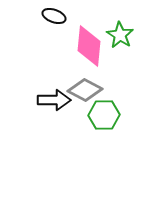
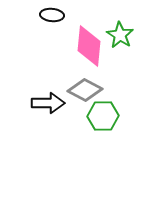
black ellipse: moved 2 px left, 1 px up; rotated 15 degrees counterclockwise
black arrow: moved 6 px left, 3 px down
green hexagon: moved 1 px left, 1 px down
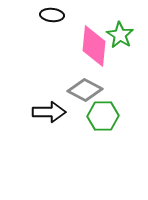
pink diamond: moved 5 px right
black arrow: moved 1 px right, 9 px down
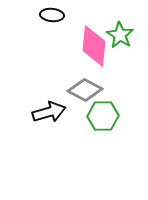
black arrow: rotated 16 degrees counterclockwise
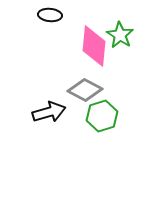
black ellipse: moved 2 px left
green hexagon: moved 1 px left; rotated 16 degrees counterclockwise
